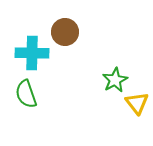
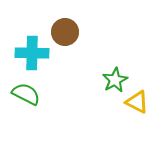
green semicircle: rotated 136 degrees clockwise
yellow triangle: moved 1 px up; rotated 25 degrees counterclockwise
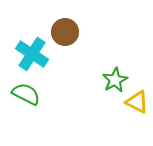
cyan cross: moved 1 px down; rotated 32 degrees clockwise
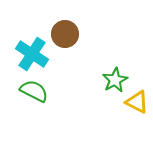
brown circle: moved 2 px down
green semicircle: moved 8 px right, 3 px up
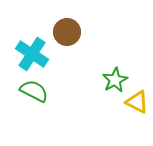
brown circle: moved 2 px right, 2 px up
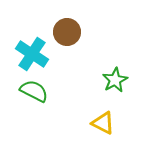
yellow triangle: moved 34 px left, 21 px down
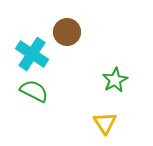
yellow triangle: moved 2 px right; rotated 30 degrees clockwise
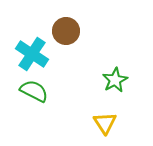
brown circle: moved 1 px left, 1 px up
